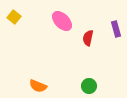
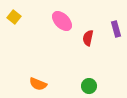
orange semicircle: moved 2 px up
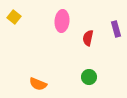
pink ellipse: rotated 50 degrees clockwise
green circle: moved 9 px up
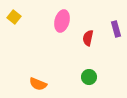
pink ellipse: rotated 10 degrees clockwise
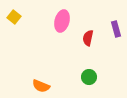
orange semicircle: moved 3 px right, 2 px down
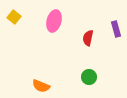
pink ellipse: moved 8 px left
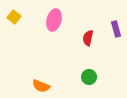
pink ellipse: moved 1 px up
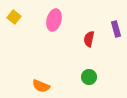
red semicircle: moved 1 px right, 1 px down
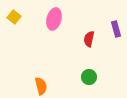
pink ellipse: moved 1 px up
orange semicircle: rotated 126 degrees counterclockwise
